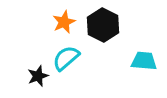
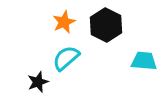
black hexagon: moved 3 px right
black star: moved 6 px down
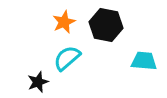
black hexagon: rotated 16 degrees counterclockwise
cyan semicircle: moved 1 px right
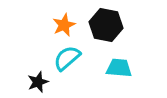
orange star: moved 3 px down
cyan trapezoid: moved 25 px left, 7 px down
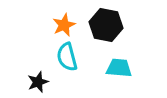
cyan semicircle: moved 1 px up; rotated 64 degrees counterclockwise
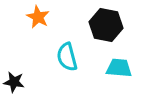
orange star: moved 26 px left, 8 px up; rotated 20 degrees counterclockwise
black star: moved 24 px left; rotated 30 degrees clockwise
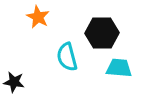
black hexagon: moved 4 px left, 8 px down; rotated 12 degrees counterclockwise
